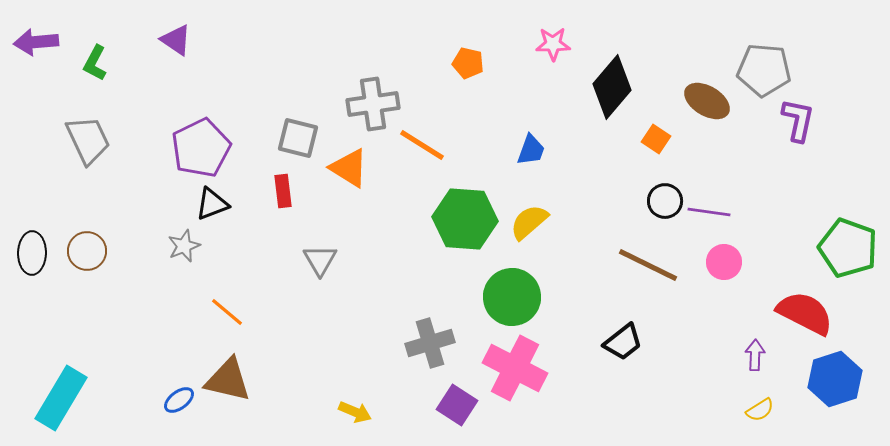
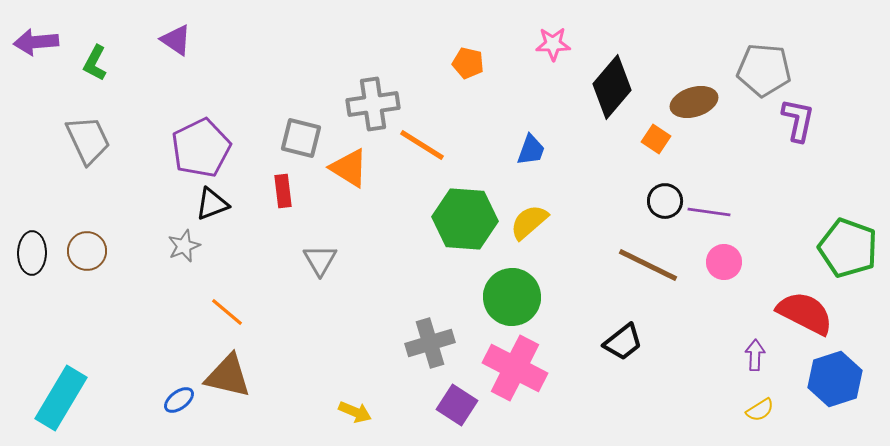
brown ellipse at (707, 101): moved 13 px left, 1 px down; rotated 48 degrees counterclockwise
gray square at (298, 138): moved 3 px right
brown triangle at (228, 380): moved 4 px up
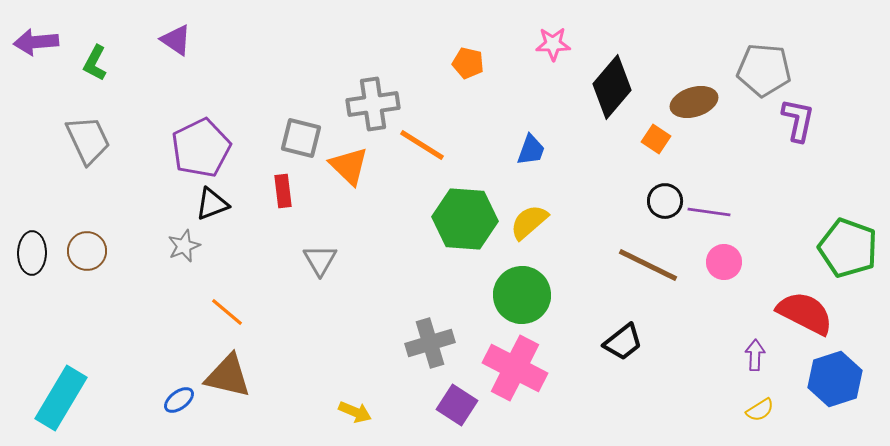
orange triangle at (349, 168): moved 2 px up; rotated 12 degrees clockwise
green circle at (512, 297): moved 10 px right, 2 px up
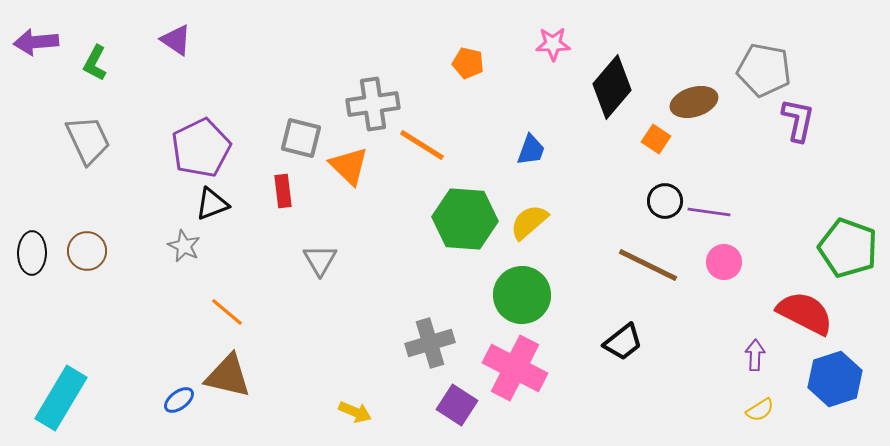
gray pentagon at (764, 70): rotated 6 degrees clockwise
gray star at (184, 246): rotated 24 degrees counterclockwise
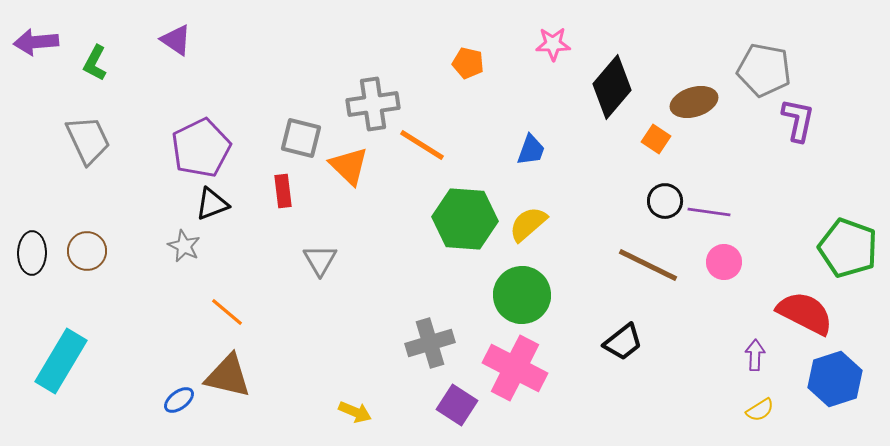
yellow semicircle at (529, 222): moved 1 px left, 2 px down
cyan rectangle at (61, 398): moved 37 px up
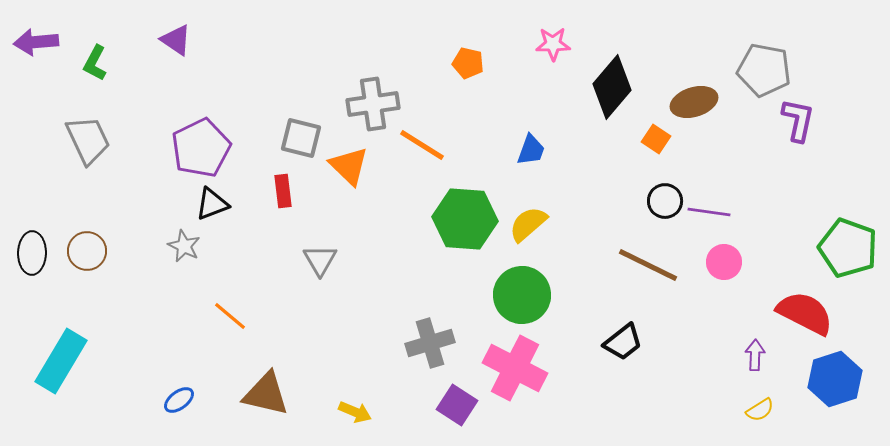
orange line at (227, 312): moved 3 px right, 4 px down
brown triangle at (228, 376): moved 38 px right, 18 px down
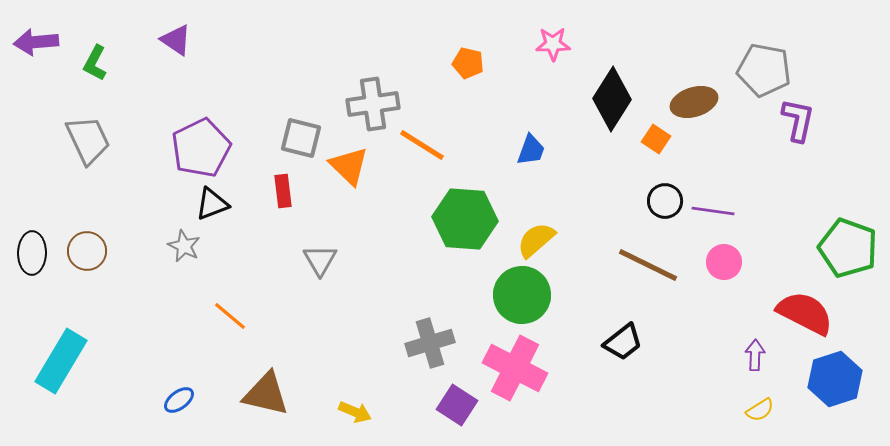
black diamond at (612, 87): moved 12 px down; rotated 8 degrees counterclockwise
purple line at (709, 212): moved 4 px right, 1 px up
yellow semicircle at (528, 224): moved 8 px right, 16 px down
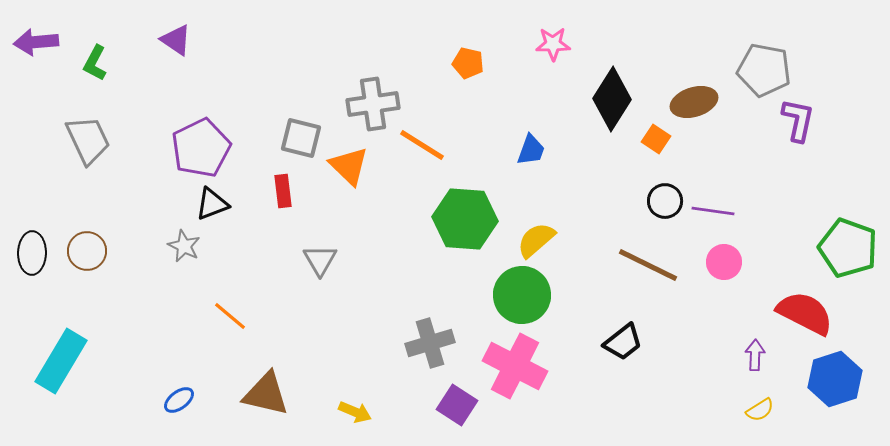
pink cross at (515, 368): moved 2 px up
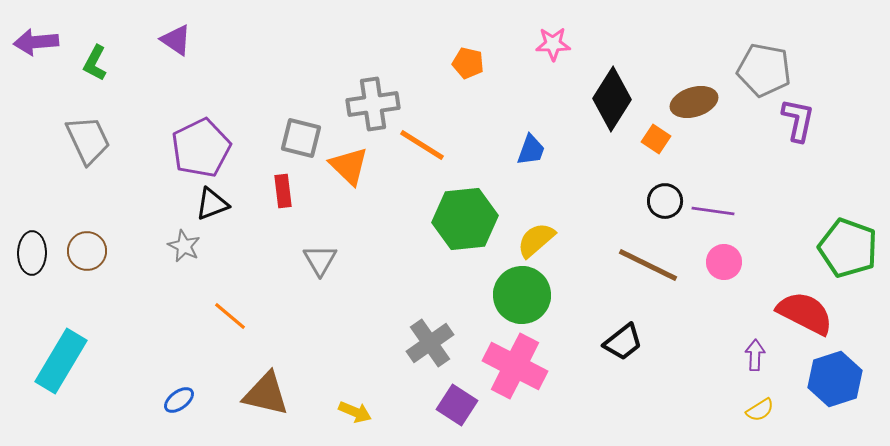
green hexagon at (465, 219): rotated 10 degrees counterclockwise
gray cross at (430, 343): rotated 18 degrees counterclockwise
